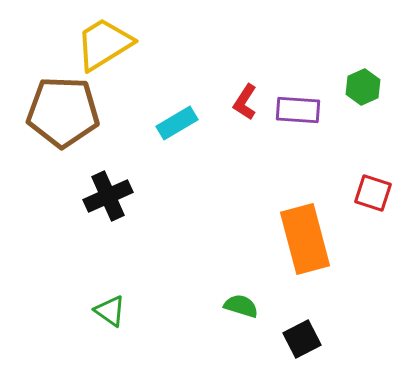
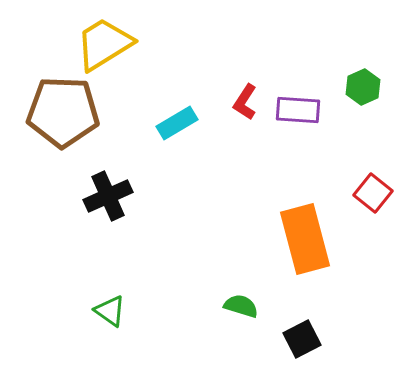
red square: rotated 21 degrees clockwise
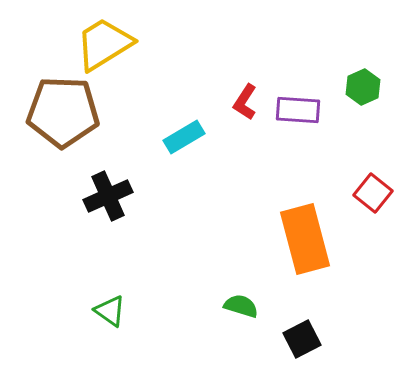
cyan rectangle: moved 7 px right, 14 px down
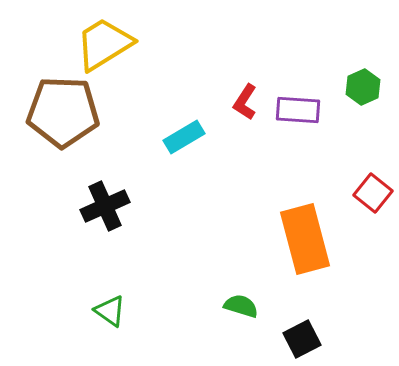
black cross: moved 3 px left, 10 px down
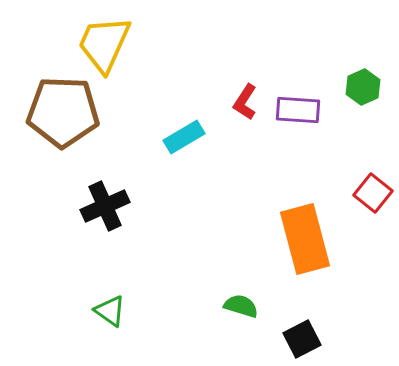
yellow trapezoid: rotated 34 degrees counterclockwise
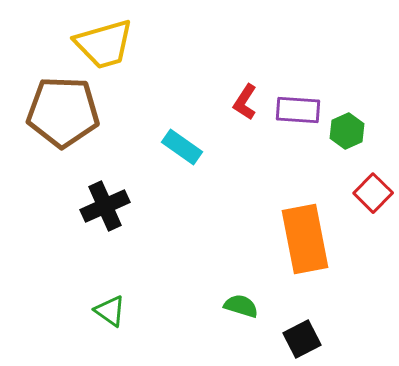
yellow trapezoid: rotated 130 degrees counterclockwise
green hexagon: moved 16 px left, 44 px down
cyan rectangle: moved 2 px left, 10 px down; rotated 66 degrees clockwise
red square: rotated 6 degrees clockwise
orange rectangle: rotated 4 degrees clockwise
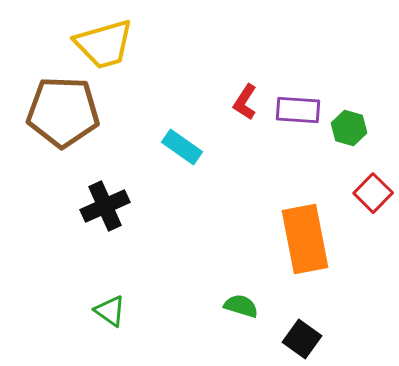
green hexagon: moved 2 px right, 3 px up; rotated 20 degrees counterclockwise
black square: rotated 27 degrees counterclockwise
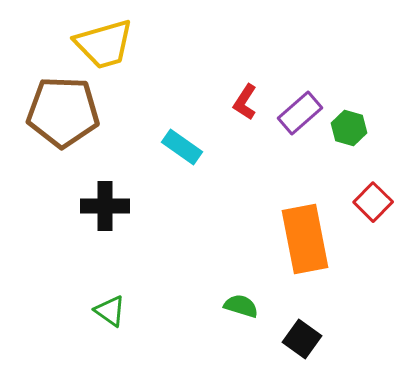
purple rectangle: moved 2 px right, 3 px down; rotated 45 degrees counterclockwise
red square: moved 9 px down
black cross: rotated 24 degrees clockwise
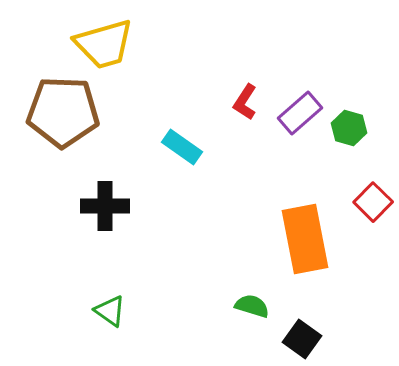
green semicircle: moved 11 px right
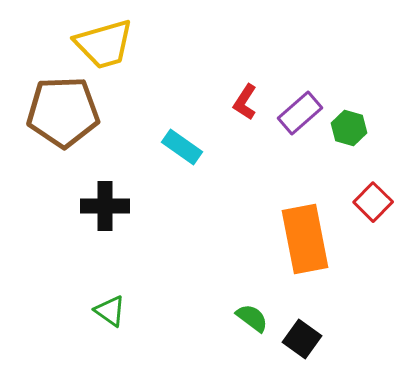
brown pentagon: rotated 4 degrees counterclockwise
green semicircle: moved 12 px down; rotated 20 degrees clockwise
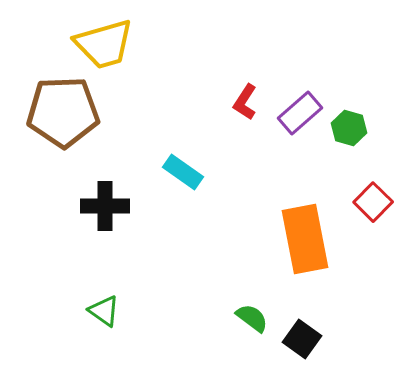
cyan rectangle: moved 1 px right, 25 px down
green triangle: moved 6 px left
